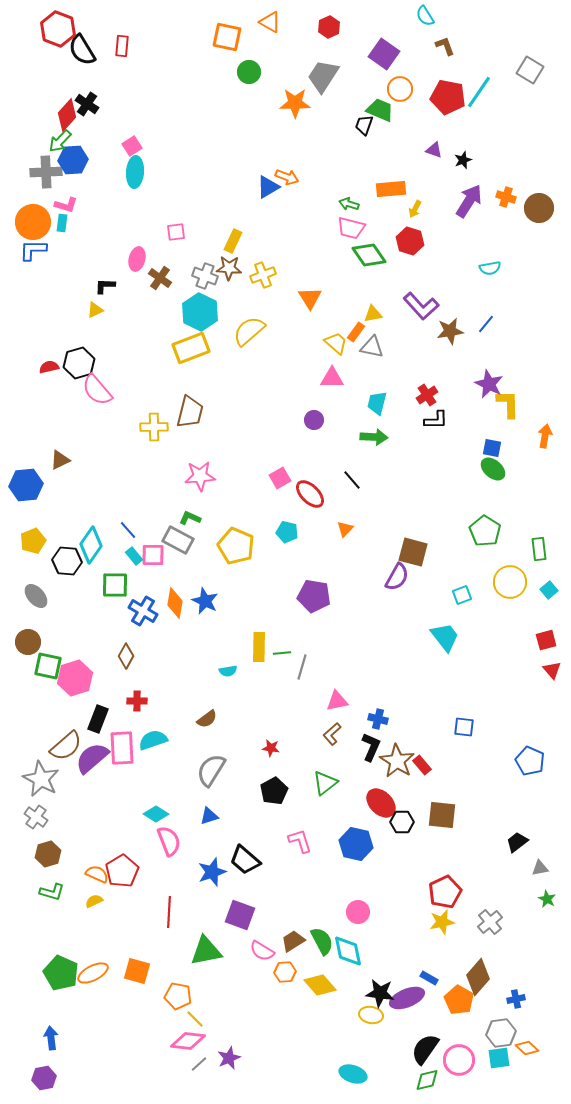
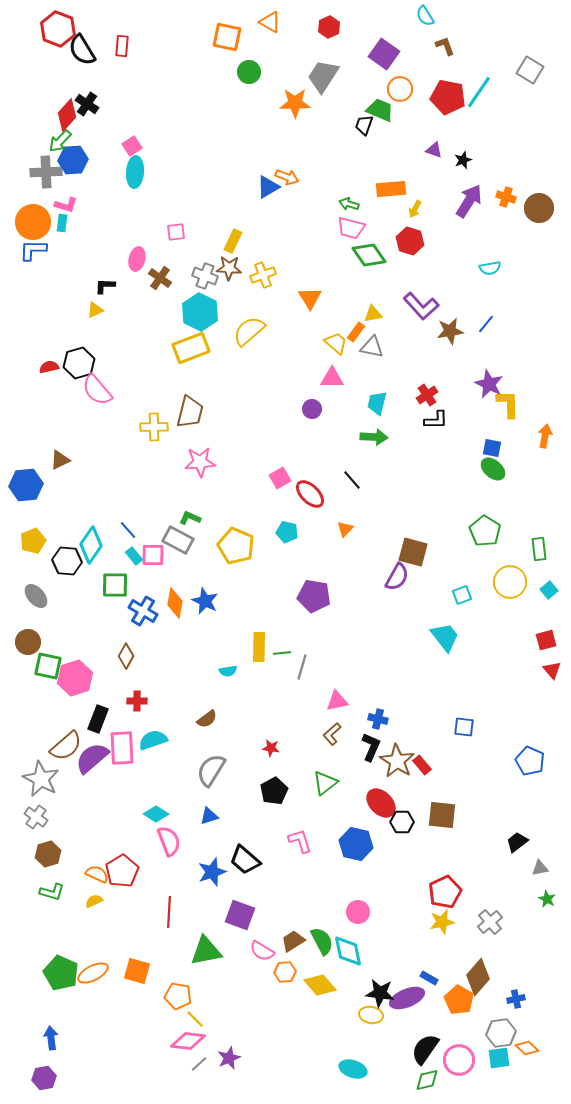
purple circle at (314, 420): moved 2 px left, 11 px up
pink star at (200, 476): moved 14 px up
cyan ellipse at (353, 1074): moved 5 px up
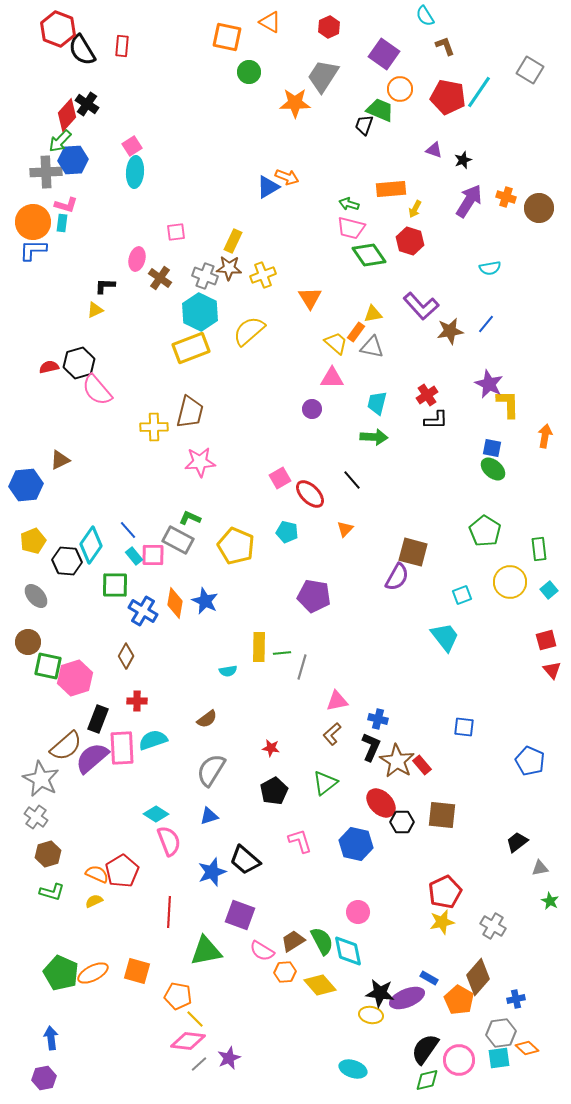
green star at (547, 899): moved 3 px right, 2 px down
gray cross at (490, 922): moved 3 px right, 4 px down; rotated 20 degrees counterclockwise
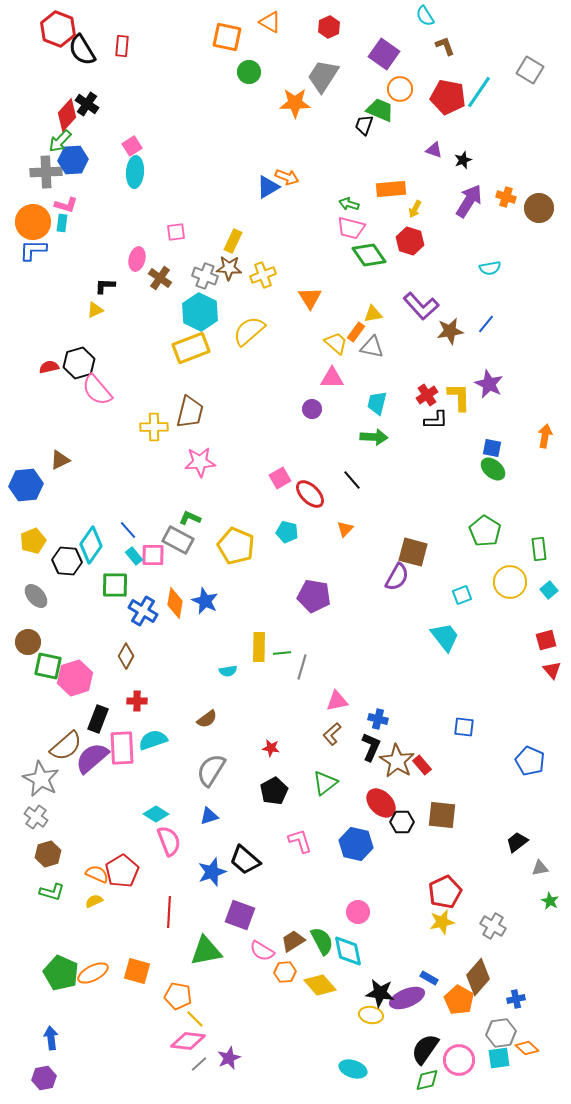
yellow L-shape at (508, 404): moved 49 px left, 7 px up
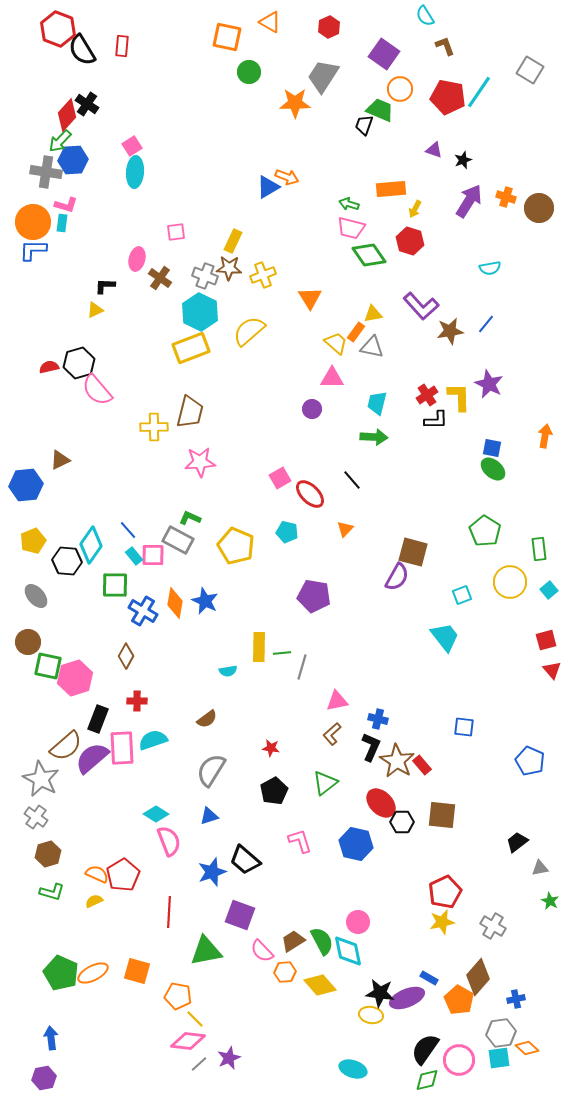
gray cross at (46, 172): rotated 12 degrees clockwise
red pentagon at (122, 871): moved 1 px right, 4 px down
pink circle at (358, 912): moved 10 px down
pink semicircle at (262, 951): rotated 15 degrees clockwise
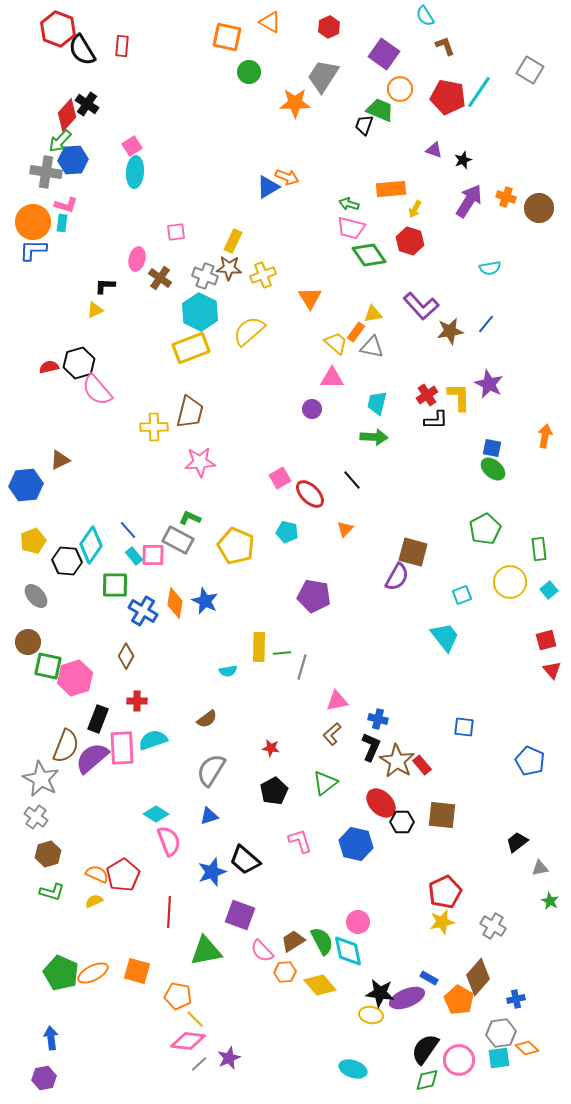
green pentagon at (485, 531): moved 2 px up; rotated 12 degrees clockwise
brown semicircle at (66, 746): rotated 28 degrees counterclockwise
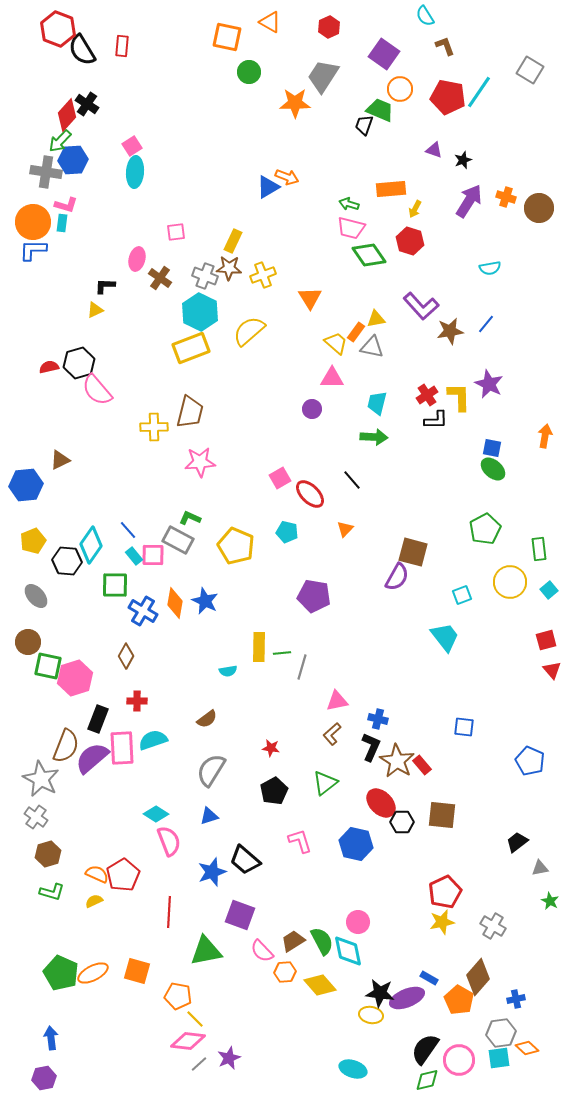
yellow triangle at (373, 314): moved 3 px right, 5 px down
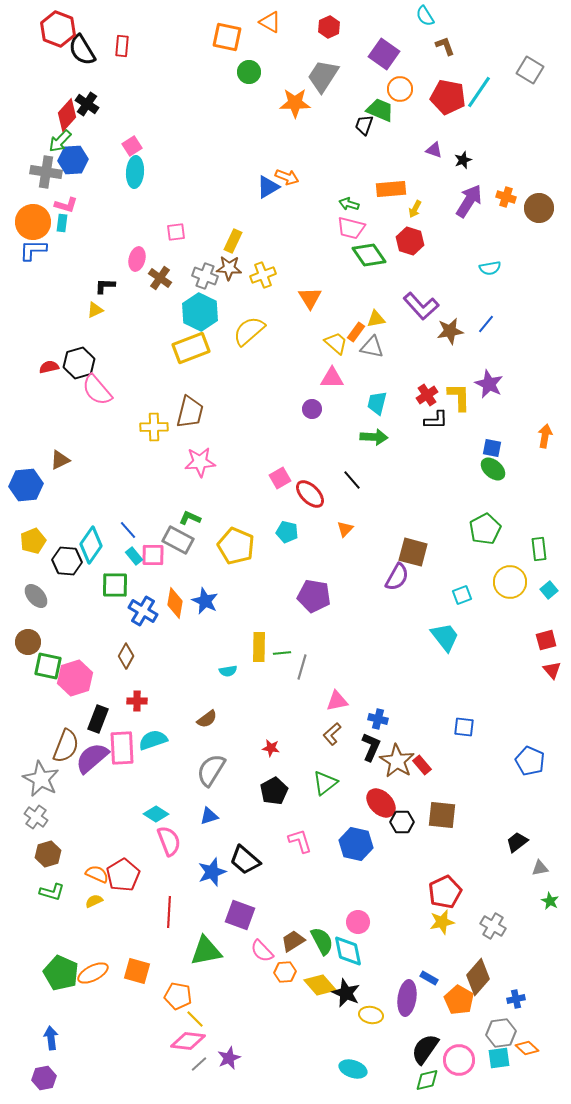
black star at (380, 993): moved 34 px left; rotated 16 degrees clockwise
purple ellipse at (407, 998): rotated 60 degrees counterclockwise
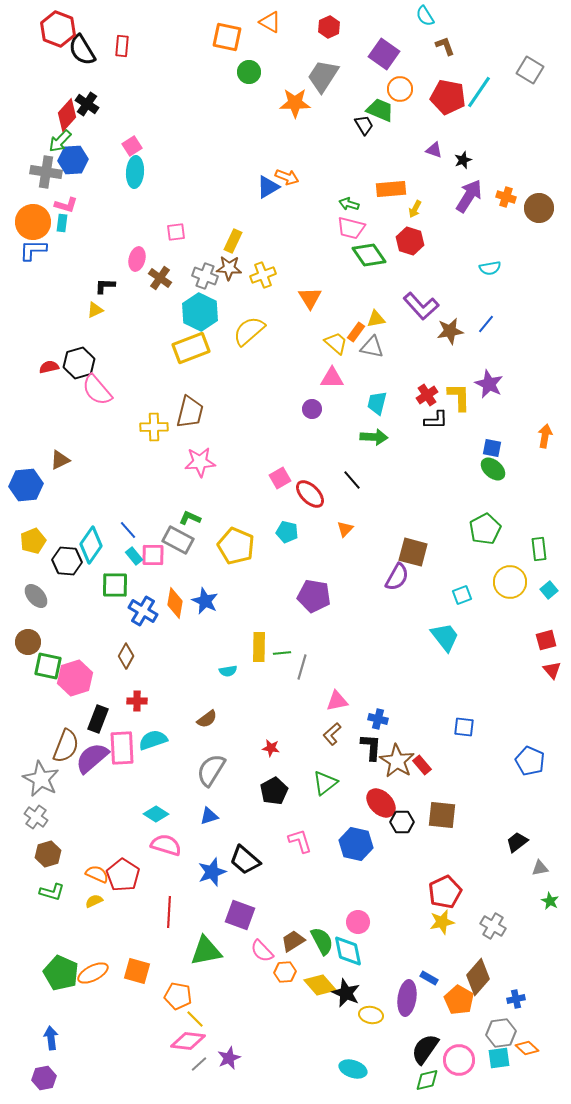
black trapezoid at (364, 125): rotated 130 degrees clockwise
purple arrow at (469, 201): moved 5 px up
black L-shape at (371, 747): rotated 20 degrees counterclockwise
pink semicircle at (169, 841): moved 3 px left, 4 px down; rotated 52 degrees counterclockwise
red pentagon at (123, 875): rotated 8 degrees counterclockwise
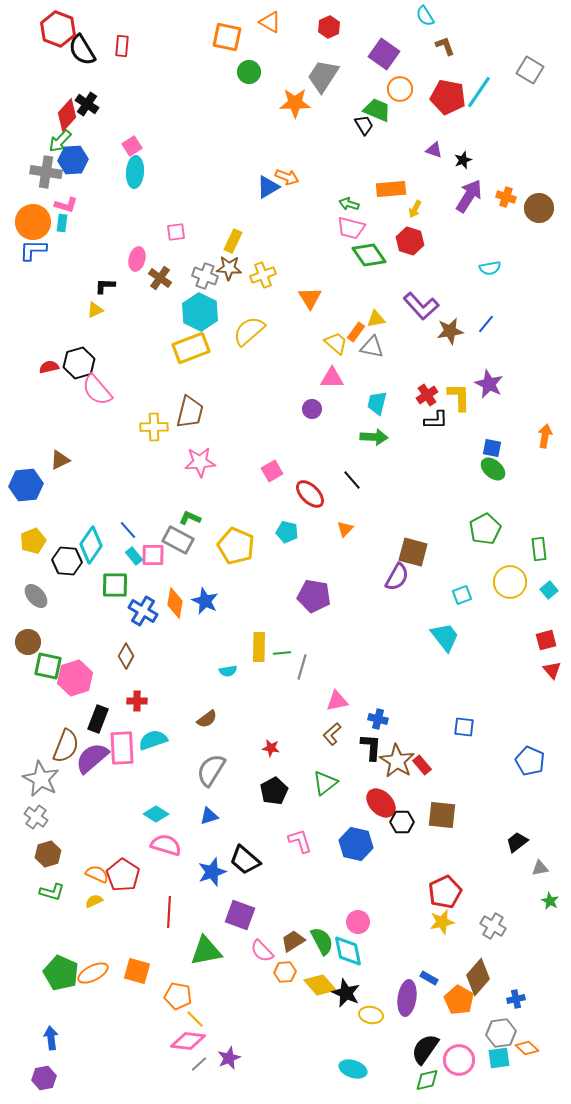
green trapezoid at (380, 110): moved 3 px left
pink square at (280, 478): moved 8 px left, 7 px up
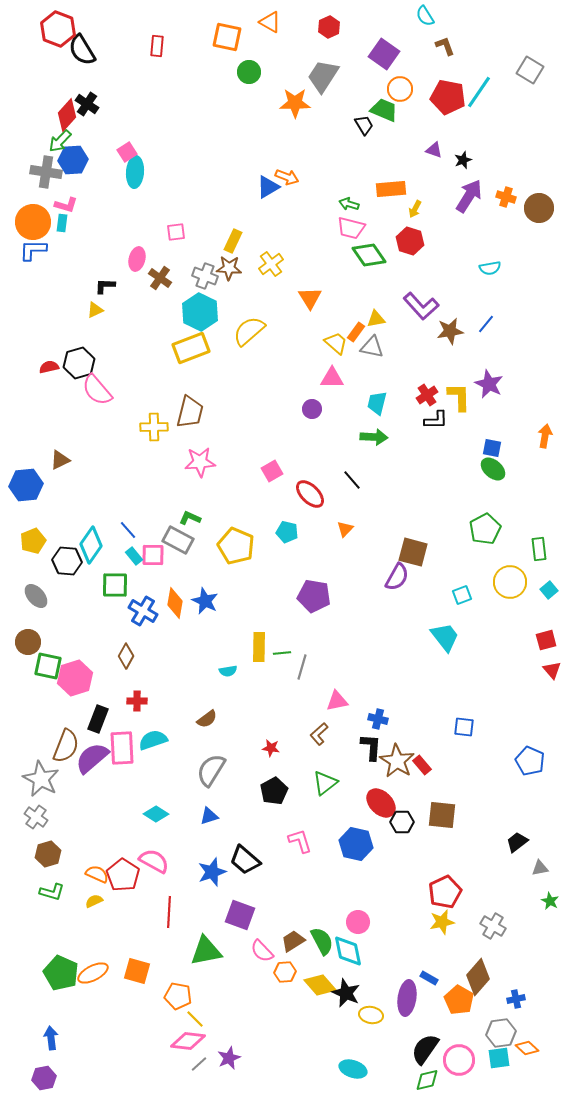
red rectangle at (122, 46): moved 35 px right
green trapezoid at (377, 110): moved 7 px right
pink square at (132, 146): moved 5 px left, 6 px down
yellow cross at (263, 275): moved 8 px right, 11 px up; rotated 15 degrees counterclockwise
brown L-shape at (332, 734): moved 13 px left
pink semicircle at (166, 845): moved 12 px left, 16 px down; rotated 12 degrees clockwise
